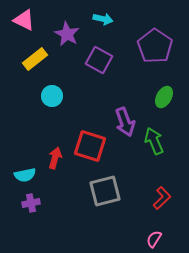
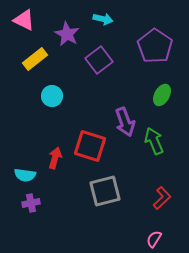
purple square: rotated 24 degrees clockwise
green ellipse: moved 2 px left, 2 px up
cyan semicircle: rotated 20 degrees clockwise
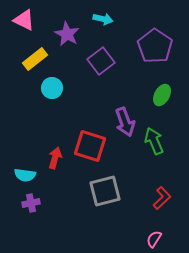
purple square: moved 2 px right, 1 px down
cyan circle: moved 8 px up
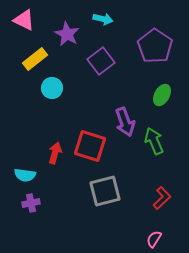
red arrow: moved 5 px up
